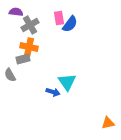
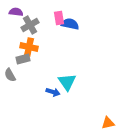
blue semicircle: rotated 114 degrees counterclockwise
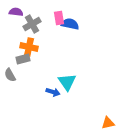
gray cross: moved 2 px right, 1 px up
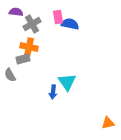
pink rectangle: moved 1 px left, 1 px up
blue arrow: rotated 80 degrees clockwise
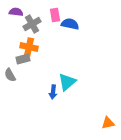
pink rectangle: moved 3 px left, 2 px up
cyan triangle: rotated 24 degrees clockwise
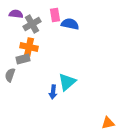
purple semicircle: moved 2 px down
gray semicircle: rotated 48 degrees clockwise
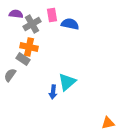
pink rectangle: moved 3 px left
gray rectangle: rotated 48 degrees clockwise
gray semicircle: rotated 16 degrees clockwise
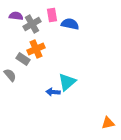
purple semicircle: moved 2 px down
orange cross: moved 7 px right, 2 px down; rotated 36 degrees counterclockwise
gray semicircle: rotated 104 degrees clockwise
blue arrow: rotated 88 degrees clockwise
